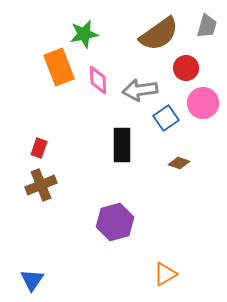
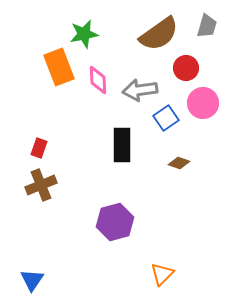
orange triangle: moved 3 px left; rotated 15 degrees counterclockwise
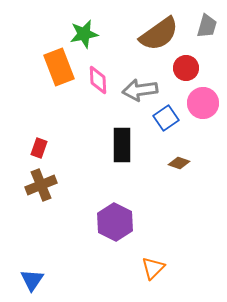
purple hexagon: rotated 18 degrees counterclockwise
orange triangle: moved 9 px left, 6 px up
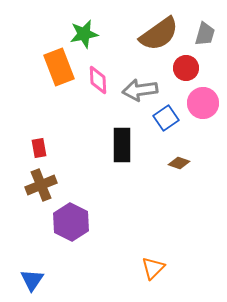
gray trapezoid: moved 2 px left, 8 px down
red rectangle: rotated 30 degrees counterclockwise
purple hexagon: moved 44 px left
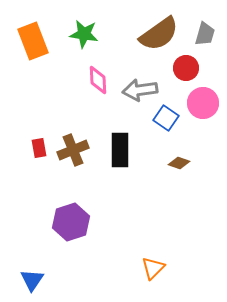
green star: rotated 20 degrees clockwise
orange rectangle: moved 26 px left, 26 px up
blue square: rotated 20 degrees counterclockwise
black rectangle: moved 2 px left, 5 px down
brown cross: moved 32 px right, 35 px up
purple hexagon: rotated 15 degrees clockwise
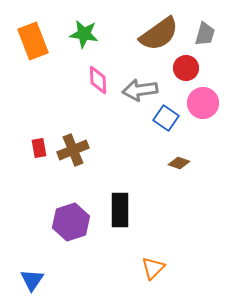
black rectangle: moved 60 px down
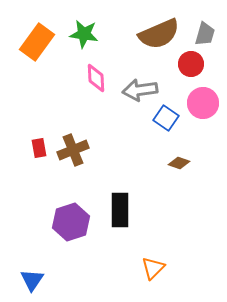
brown semicircle: rotated 12 degrees clockwise
orange rectangle: moved 4 px right, 1 px down; rotated 57 degrees clockwise
red circle: moved 5 px right, 4 px up
pink diamond: moved 2 px left, 2 px up
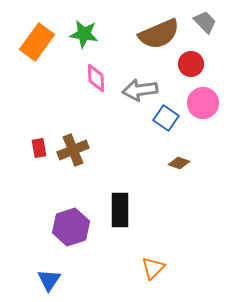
gray trapezoid: moved 12 px up; rotated 60 degrees counterclockwise
purple hexagon: moved 5 px down
blue triangle: moved 17 px right
